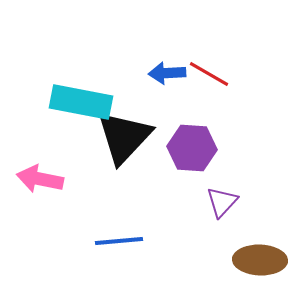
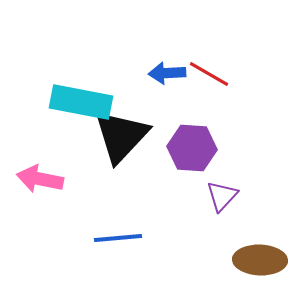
black triangle: moved 3 px left, 1 px up
purple triangle: moved 6 px up
blue line: moved 1 px left, 3 px up
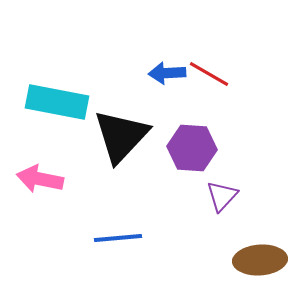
cyan rectangle: moved 24 px left
brown ellipse: rotated 6 degrees counterclockwise
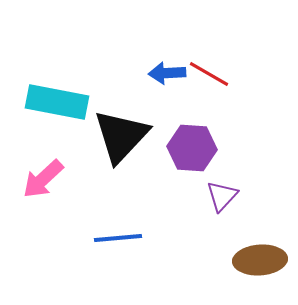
pink arrow: moved 3 px right; rotated 54 degrees counterclockwise
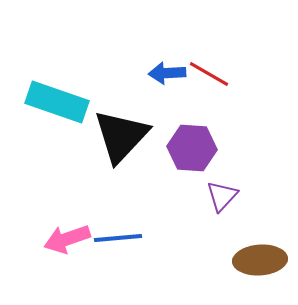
cyan rectangle: rotated 8 degrees clockwise
pink arrow: moved 24 px right, 60 px down; rotated 24 degrees clockwise
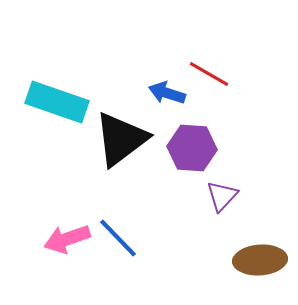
blue arrow: moved 20 px down; rotated 21 degrees clockwise
black triangle: moved 3 px down; rotated 10 degrees clockwise
blue line: rotated 51 degrees clockwise
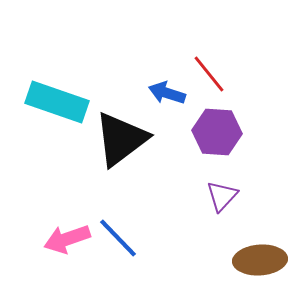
red line: rotated 21 degrees clockwise
purple hexagon: moved 25 px right, 16 px up
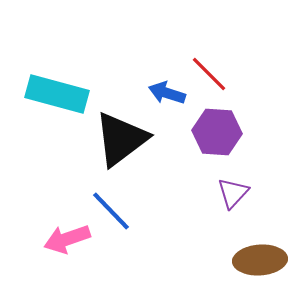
red line: rotated 6 degrees counterclockwise
cyan rectangle: moved 8 px up; rotated 4 degrees counterclockwise
purple triangle: moved 11 px right, 3 px up
blue line: moved 7 px left, 27 px up
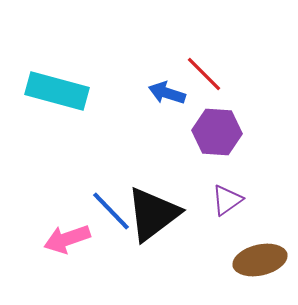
red line: moved 5 px left
cyan rectangle: moved 3 px up
black triangle: moved 32 px right, 75 px down
purple triangle: moved 6 px left, 7 px down; rotated 12 degrees clockwise
brown ellipse: rotated 9 degrees counterclockwise
